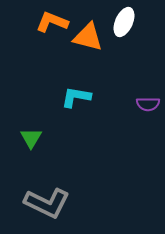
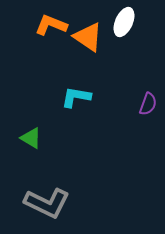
orange L-shape: moved 1 px left, 3 px down
orange triangle: rotated 20 degrees clockwise
purple semicircle: rotated 70 degrees counterclockwise
green triangle: rotated 30 degrees counterclockwise
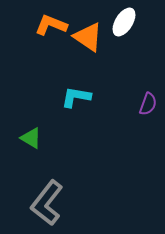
white ellipse: rotated 8 degrees clockwise
gray L-shape: rotated 102 degrees clockwise
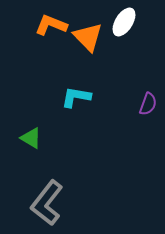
orange triangle: rotated 12 degrees clockwise
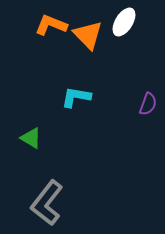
orange triangle: moved 2 px up
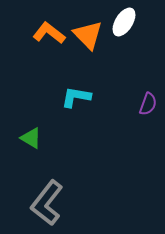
orange L-shape: moved 2 px left, 8 px down; rotated 16 degrees clockwise
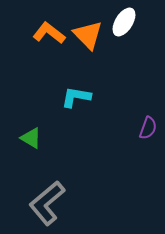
purple semicircle: moved 24 px down
gray L-shape: rotated 12 degrees clockwise
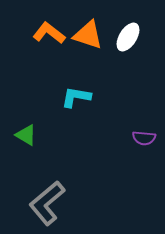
white ellipse: moved 4 px right, 15 px down
orange triangle: rotated 28 degrees counterclockwise
purple semicircle: moved 4 px left, 10 px down; rotated 75 degrees clockwise
green triangle: moved 5 px left, 3 px up
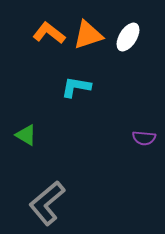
orange triangle: rotated 36 degrees counterclockwise
cyan L-shape: moved 10 px up
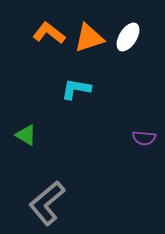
orange triangle: moved 1 px right, 3 px down
cyan L-shape: moved 2 px down
